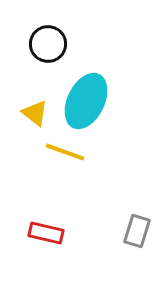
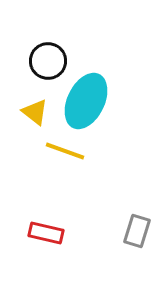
black circle: moved 17 px down
yellow triangle: moved 1 px up
yellow line: moved 1 px up
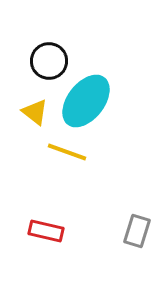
black circle: moved 1 px right
cyan ellipse: rotated 12 degrees clockwise
yellow line: moved 2 px right, 1 px down
red rectangle: moved 2 px up
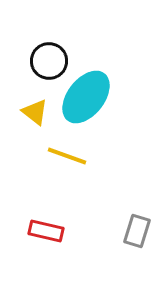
cyan ellipse: moved 4 px up
yellow line: moved 4 px down
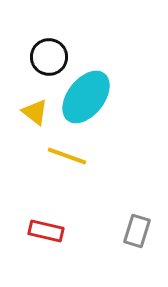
black circle: moved 4 px up
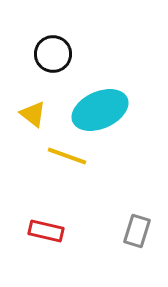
black circle: moved 4 px right, 3 px up
cyan ellipse: moved 14 px right, 13 px down; rotated 28 degrees clockwise
yellow triangle: moved 2 px left, 2 px down
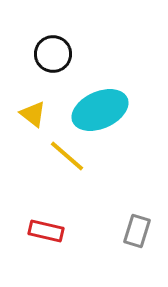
yellow line: rotated 21 degrees clockwise
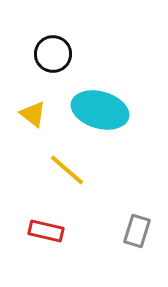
cyan ellipse: rotated 40 degrees clockwise
yellow line: moved 14 px down
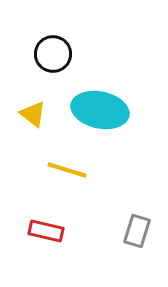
cyan ellipse: rotated 4 degrees counterclockwise
yellow line: rotated 24 degrees counterclockwise
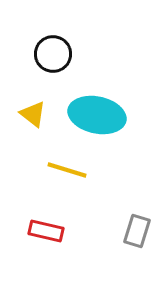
cyan ellipse: moved 3 px left, 5 px down
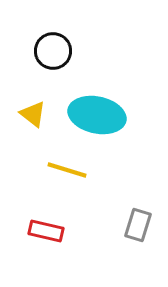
black circle: moved 3 px up
gray rectangle: moved 1 px right, 6 px up
